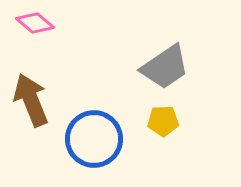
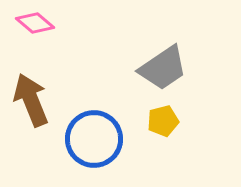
gray trapezoid: moved 2 px left, 1 px down
yellow pentagon: rotated 12 degrees counterclockwise
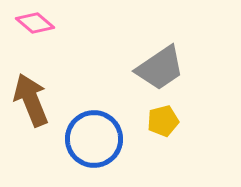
gray trapezoid: moved 3 px left
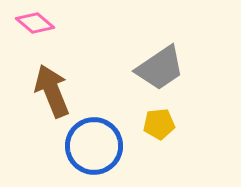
brown arrow: moved 21 px right, 9 px up
yellow pentagon: moved 4 px left, 3 px down; rotated 8 degrees clockwise
blue circle: moved 7 px down
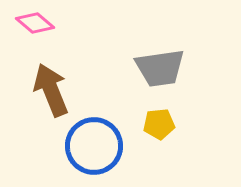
gray trapezoid: rotated 26 degrees clockwise
brown arrow: moved 1 px left, 1 px up
